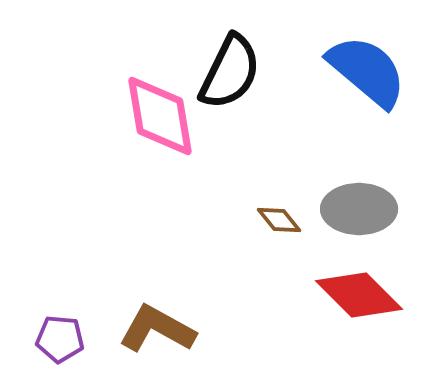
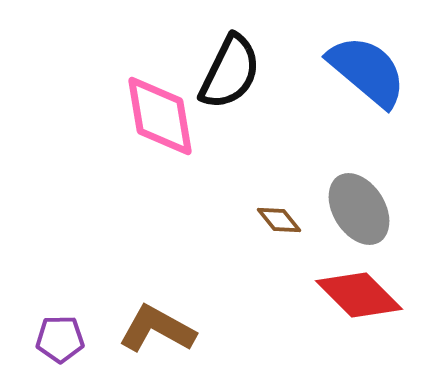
gray ellipse: rotated 58 degrees clockwise
purple pentagon: rotated 6 degrees counterclockwise
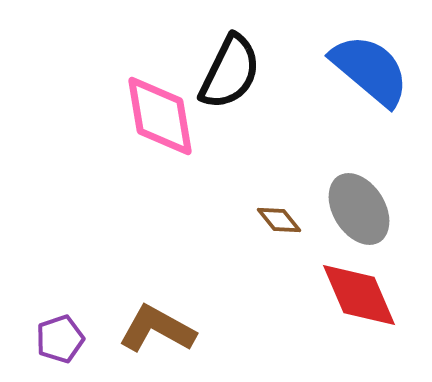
blue semicircle: moved 3 px right, 1 px up
red diamond: rotated 22 degrees clockwise
purple pentagon: rotated 18 degrees counterclockwise
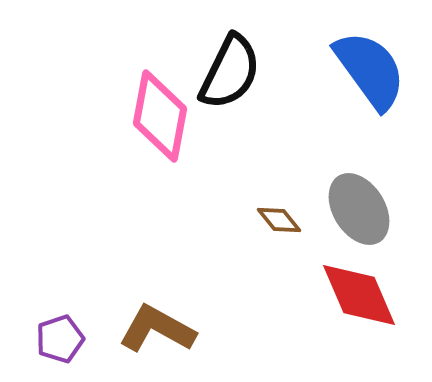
blue semicircle: rotated 14 degrees clockwise
pink diamond: rotated 20 degrees clockwise
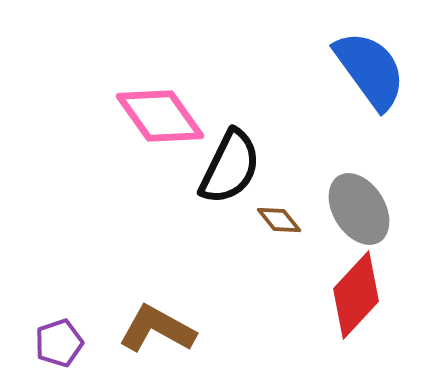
black semicircle: moved 95 px down
pink diamond: rotated 46 degrees counterclockwise
red diamond: moved 3 px left; rotated 66 degrees clockwise
purple pentagon: moved 1 px left, 4 px down
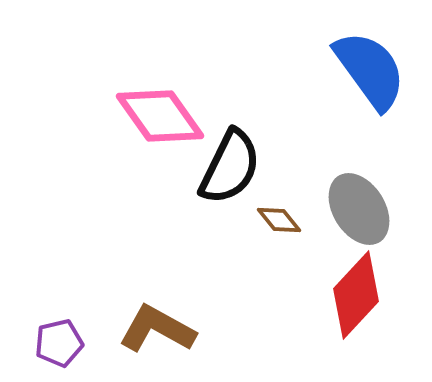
purple pentagon: rotated 6 degrees clockwise
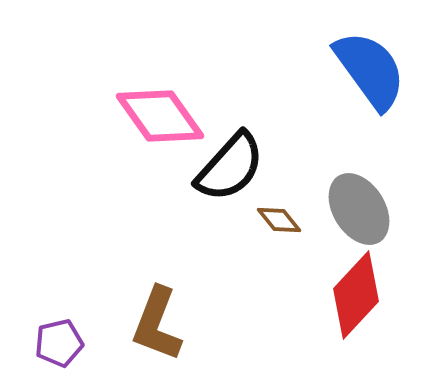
black semicircle: rotated 16 degrees clockwise
brown L-shape: moved 5 px up; rotated 98 degrees counterclockwise
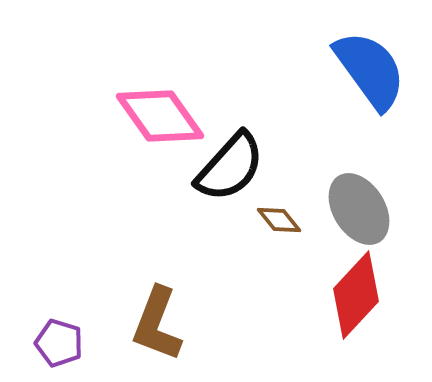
purple pentagon: rotated 30 degrees clockwise
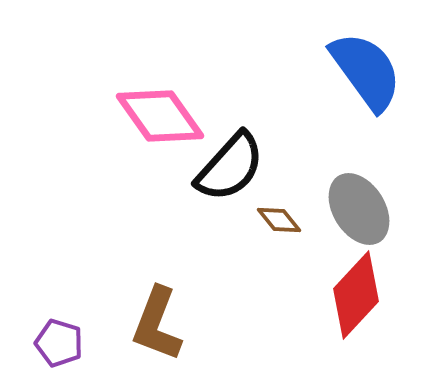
blue semicircle: moved 4 px left, 1 px down
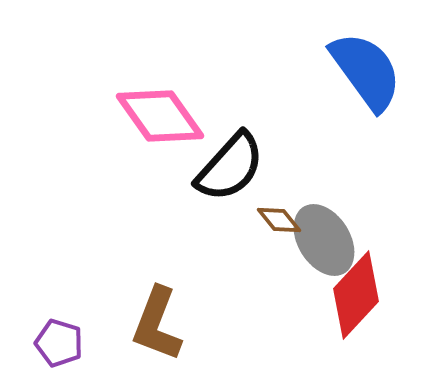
gray ellipse: moved 35 px left, 31 px down
